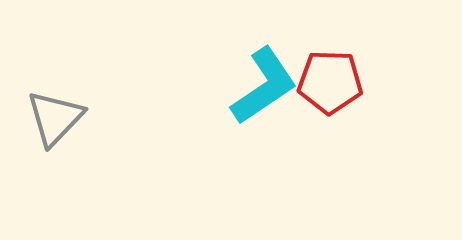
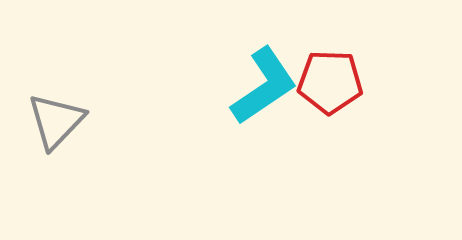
gray triangle: moved 1 px right, 3 px down
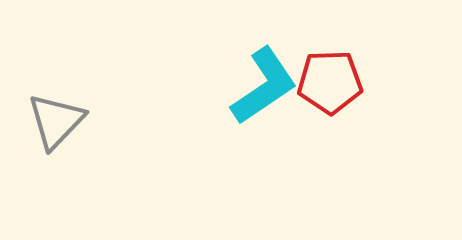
red pentagon: rotated 4 degrees counterclockwise
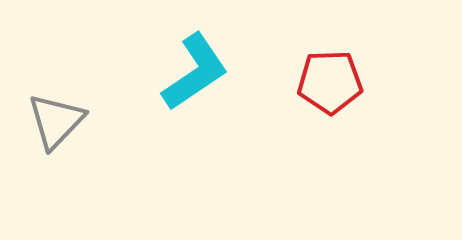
cyan L-shape: moved 69 px left, 14 px up
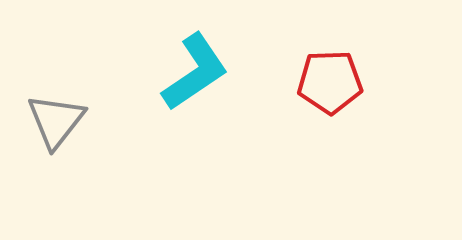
gray triangle: rotated 6 degrees counterclockwise
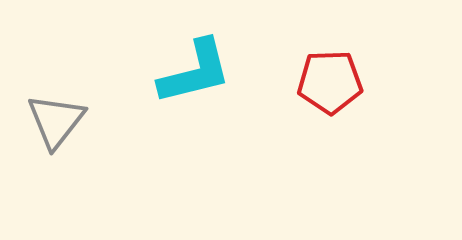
cyan L-shape: rotated 20 degrees clockwise
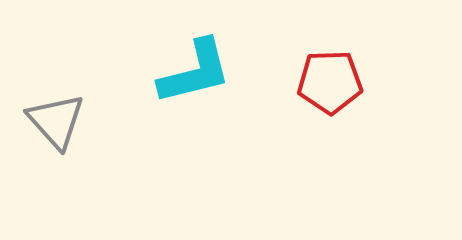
gray triangle: rotated 20 degrees counterclockwise
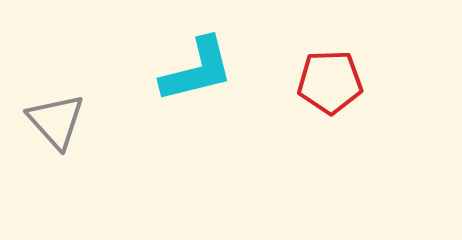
cyan L-shape: moved 2 px right, 2 px up
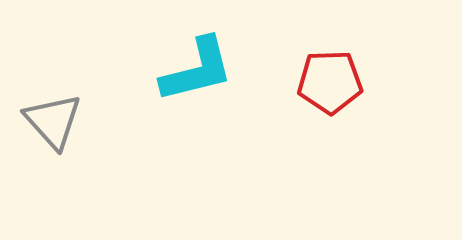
gray triangle: moved 3 px left
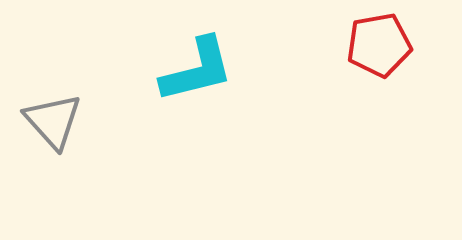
red pentagon: moved 49 px right, 37 px up; rotated 8 degrees counterclockwise
